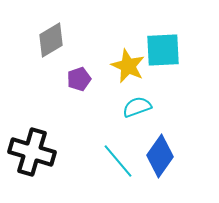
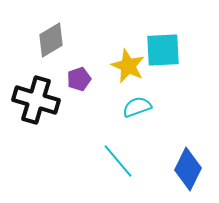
black cross: moved 4 px right, 52 px up
blue diamond: moved 28 px right, 13 px down; rotated 9 degrees counterclockwise
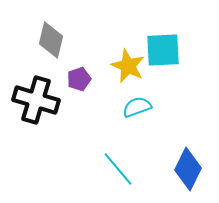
gray diamond: rotated 45 degrees counterclockwise
cyan line: moved 8 px down
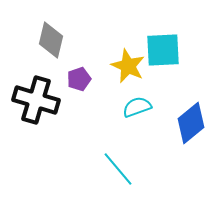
blue diamond: moved 3 px right, 46 px up; rotated 24 degrees clockwise
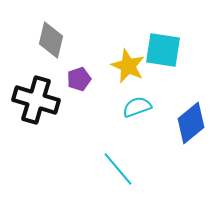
cyan square: rotated 12 degrees clockwise
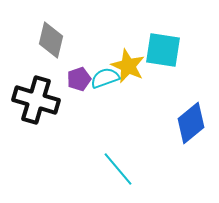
cyan semicircle: moved 32 px left, 29 px up
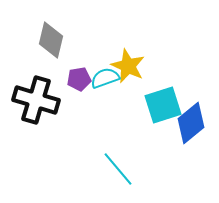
cyan square: moved 55 px down; rotated 27 degrees counterclockwise
purple pentagon: rotated 10 degrees clockwise
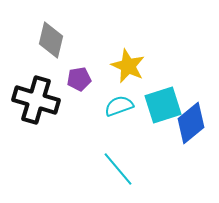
cyan semicircle: moved 14 px right, 28 px down
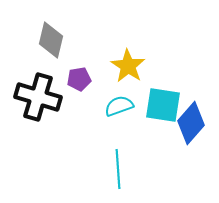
yellow star: rotated 8 degrees clockwise
black cross: moved 2 px right, 3 px up
cyan square: rotated 27 degrees clockwise
blue diamond: rotated 9 degrees counterclockwise
cyan line: rotated 36 degrees clockwise
